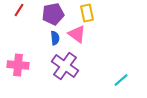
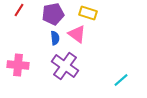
yellow rectangle: moved 1 px right; rotated 60 degrees counterclockwise
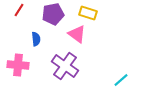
blue semicircle: moved 19 px left, 1 px down
